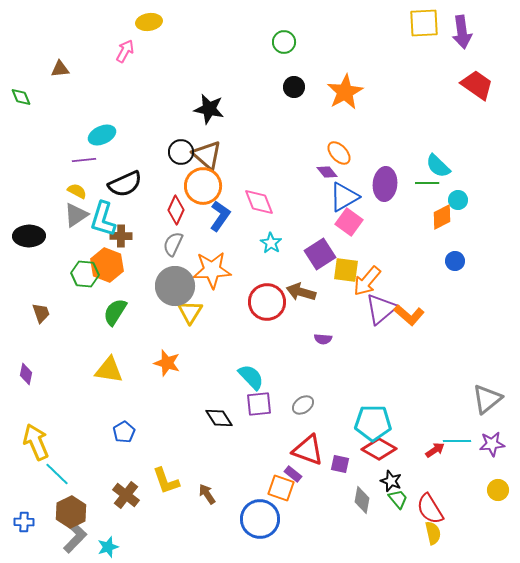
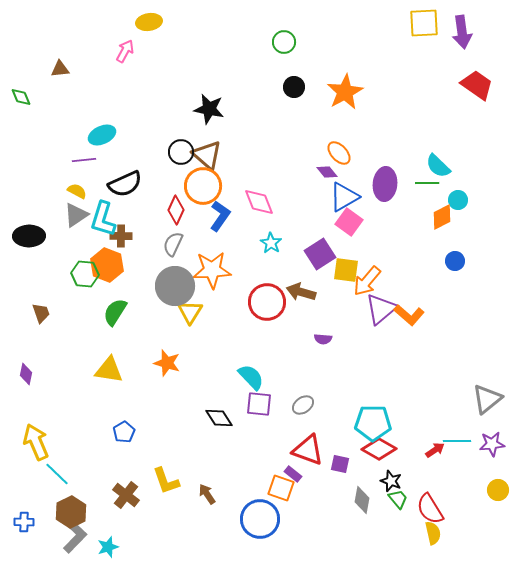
purple square at (259, 404): rotated 12 degrees clockwise
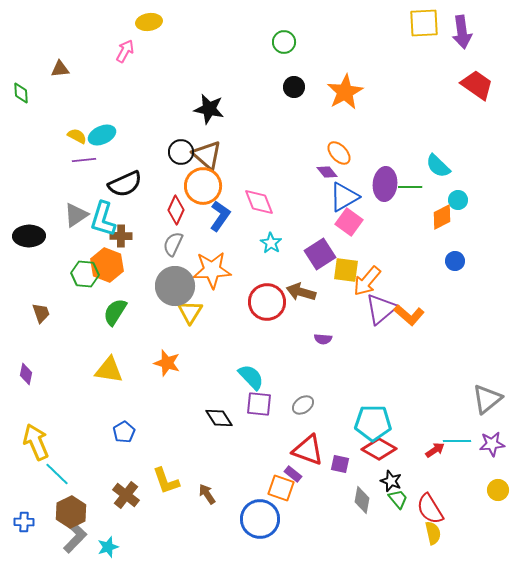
green diamond at (21, 97): moved 4 px up; rotated 20 degrees clockwise
green line at (427, 183): moved 17 px left, 4 px down
yellow semicircle at (77, 191): moved 55 px up
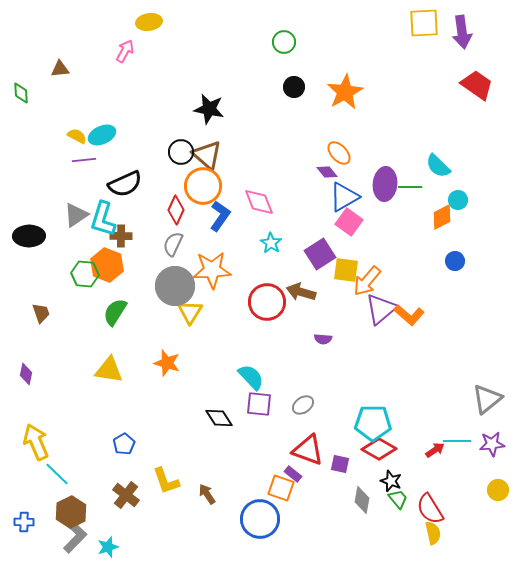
blue pentagon at (124, 432): moved 12 px down
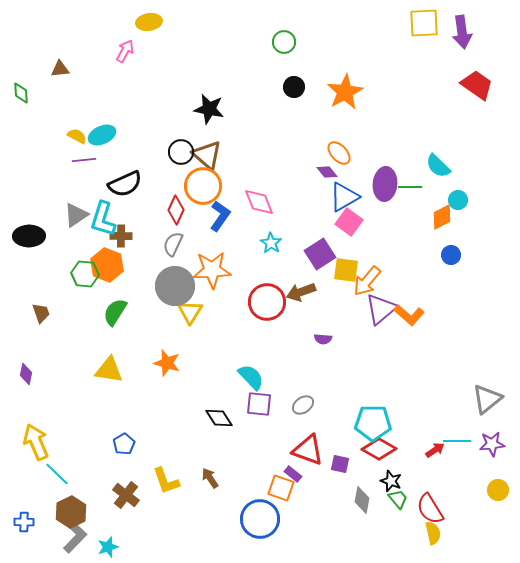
blue circle at (455, 261): moved 4 px left, 6 px up
brown arrow at (301, 292): rotated 36 degrees counterclockwise
brown arrow at (207, 494): moved 3 px right, 16 px up
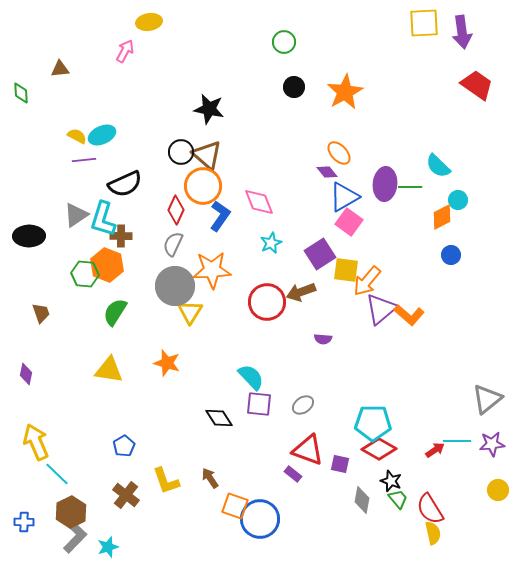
cyan star at (271, 243): rotated 15 degrees clockwise
blue pentagon at (124, 444): moved 2 px down
orange square at (281, 488): moved 46 px left, 18 px down
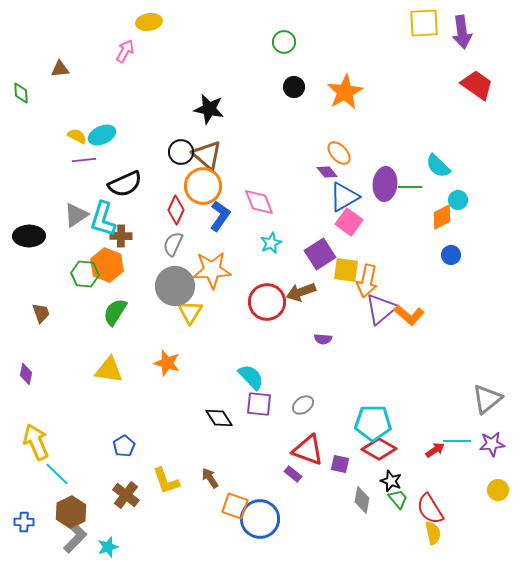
orange arrow at (367, 281): rotated 28 degrees counterclockwise
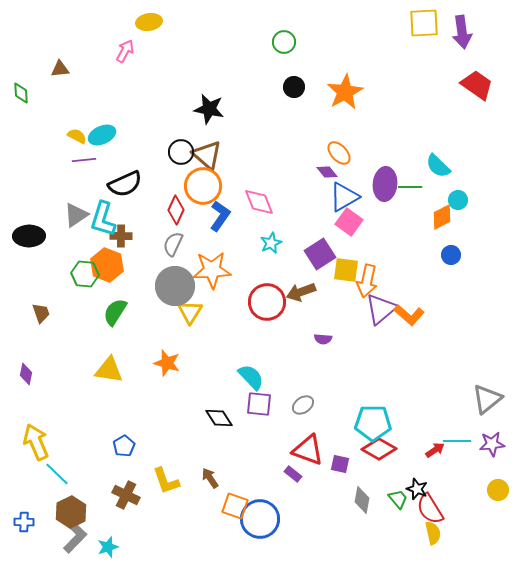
black star at (391, 481): moved 26 px right, 8 px down
brown cross at (126, 495): rotated 12 degrees counterclockwise
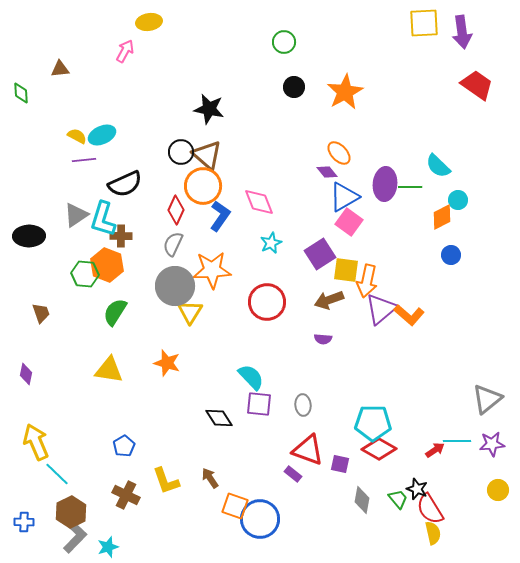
brown arrow at (301, 292): moved 28 px right, 8 px down
gray ellipse at (303, 405): rotated 60 degrees counterclockwise
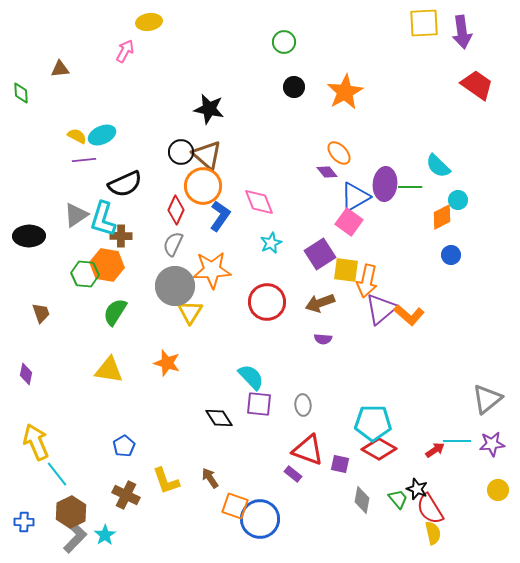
blue triangle at (344, 197): moved 11 px right
orange hexagon at (107, 265): rotated 12 degrees counterclockwise
brown arrow at (329, 300): moved 9 px left, 3 px down
cyan line at (57, 474): rotated 8 degrees clockwise
cyan star at (108, 547): moved 3 px left, 12 px up; rotated 15 degrees counterclockwise
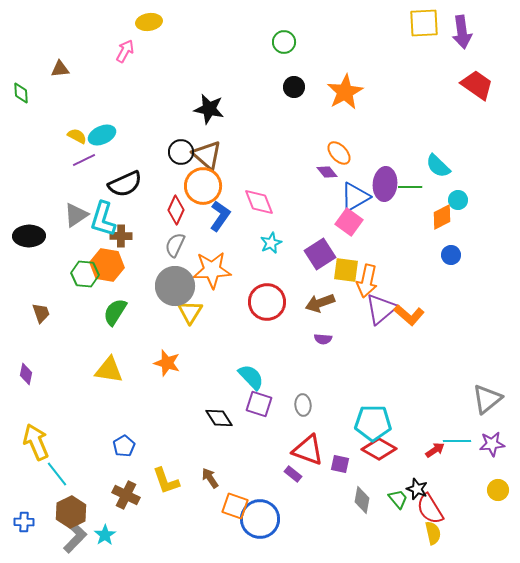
purple line at (84, 160): rotated 20 degrees counterclockwise
gray semicircle at (173, 244): moved 2 px right, 1 px down
purple square at (259, 404): rotated 12 degrees clockwise
